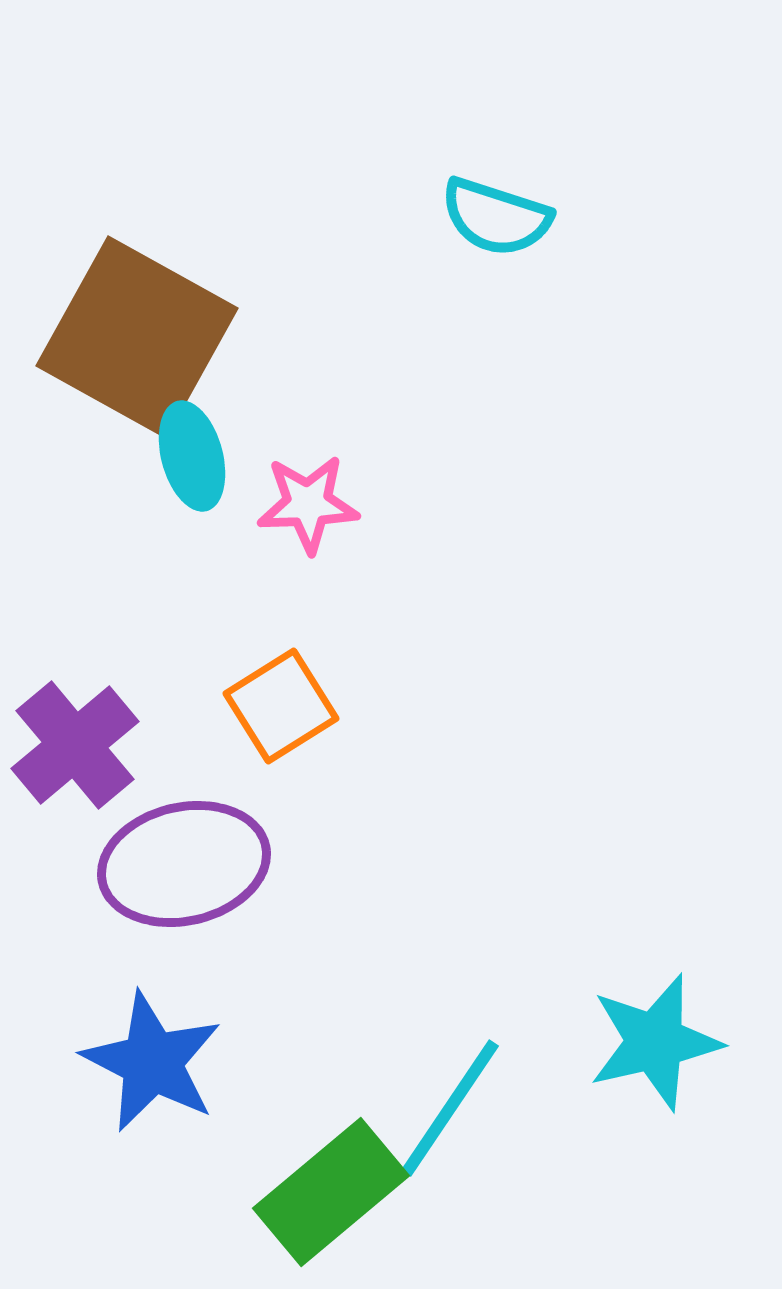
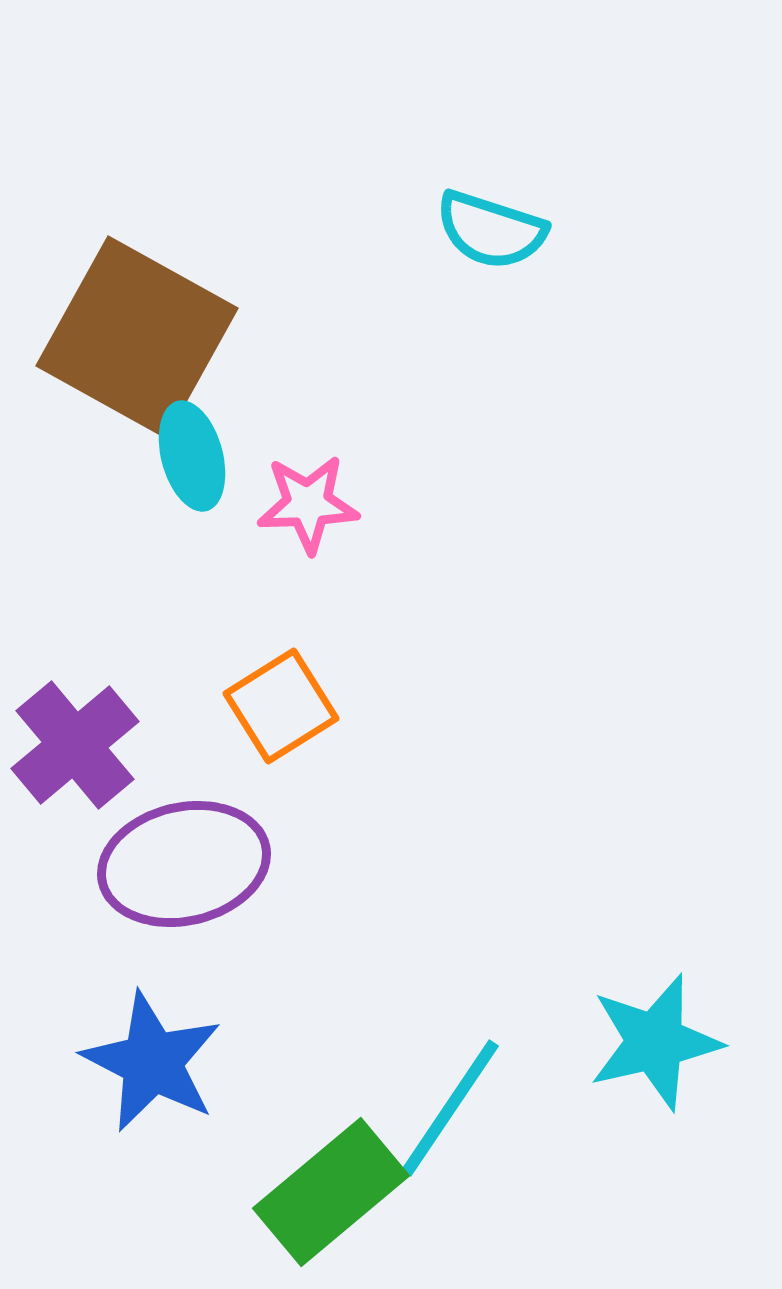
cyan semicircle: moved 5 px left, 13 px down
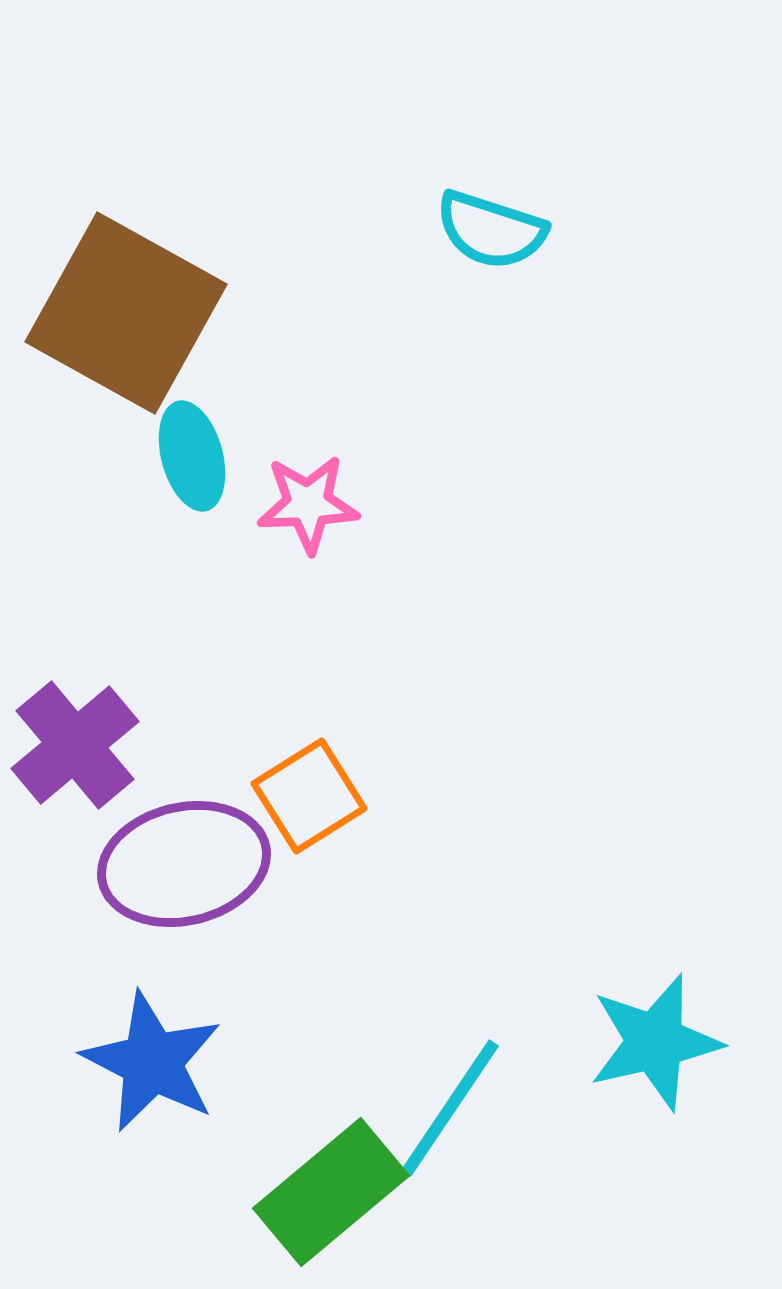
brown square: moved 11 px left, 24 px up
orange square: moved 28 px right, 90 px down
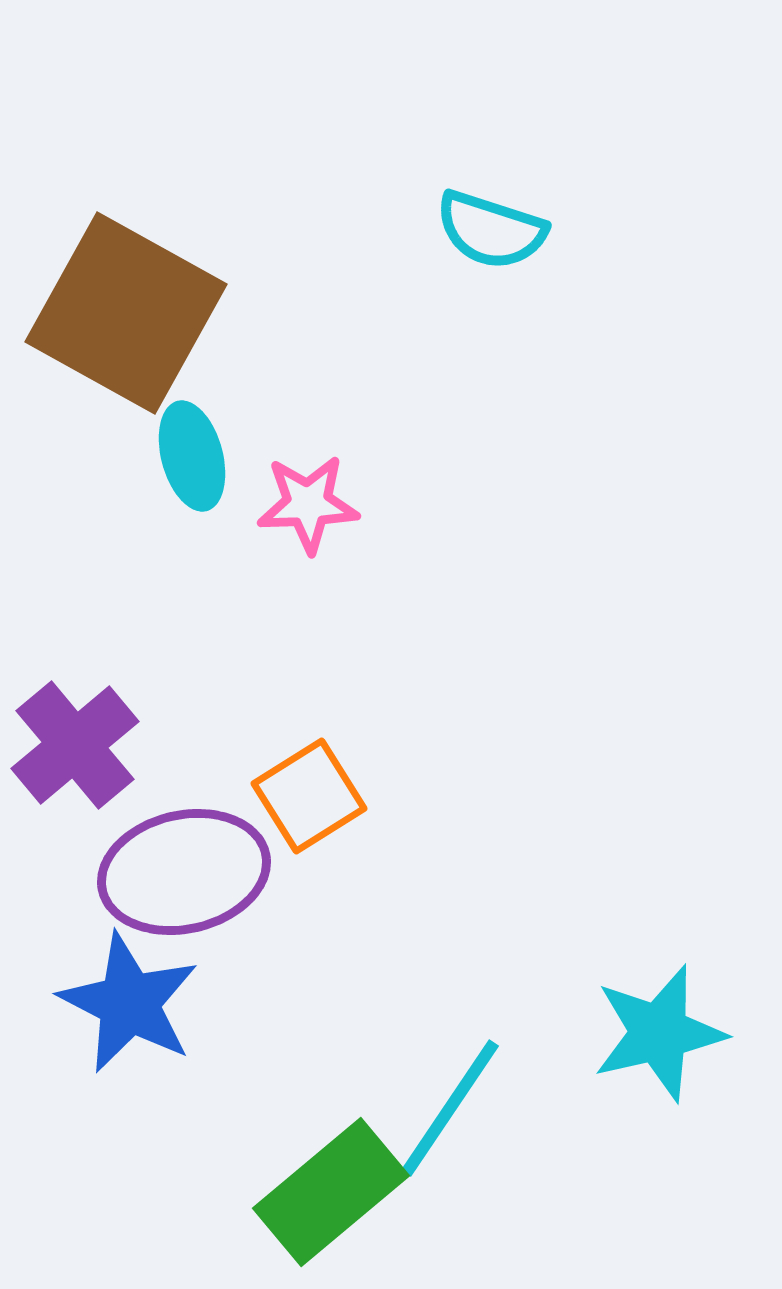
purple ellipse: moved 8 px down
cyan star: moved 4 px right, 9 px up
blue star: moved 23 px left, 59 px up
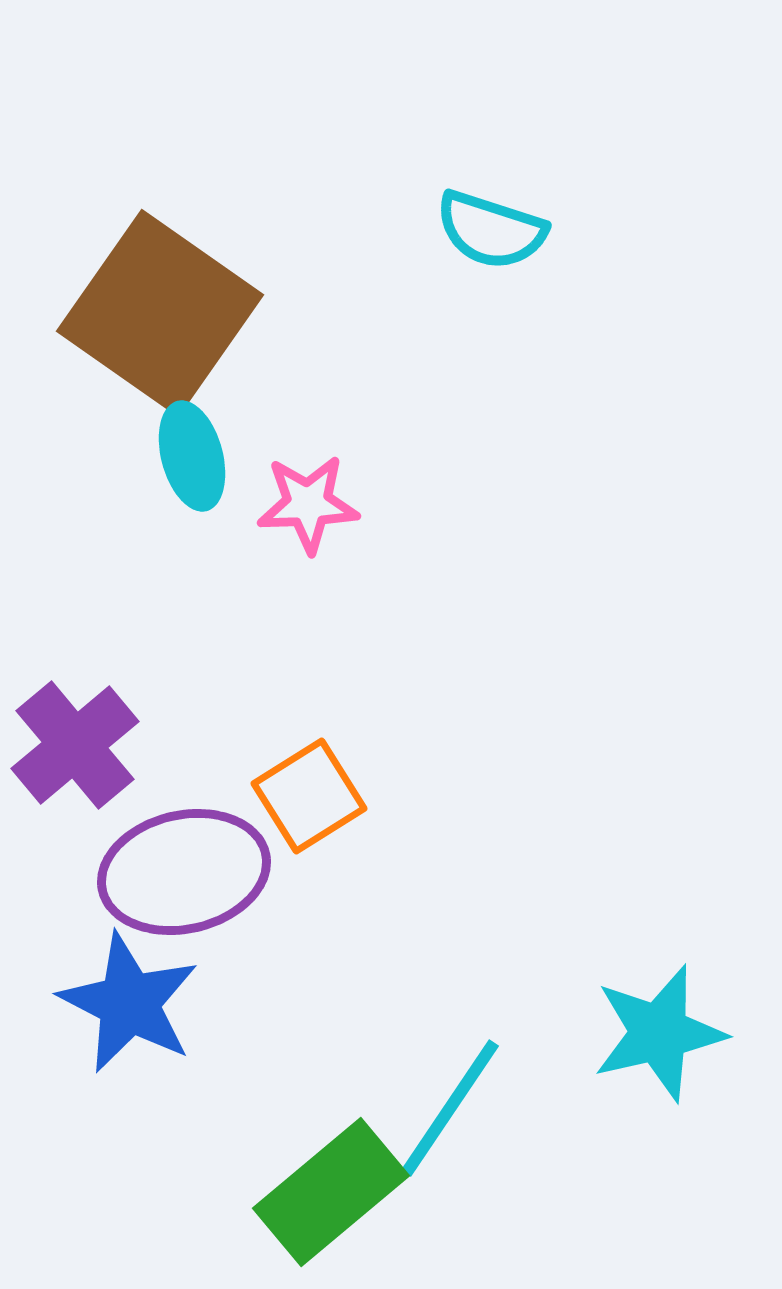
brown square: moved 34 px right; rotated 6 degrees clockwise
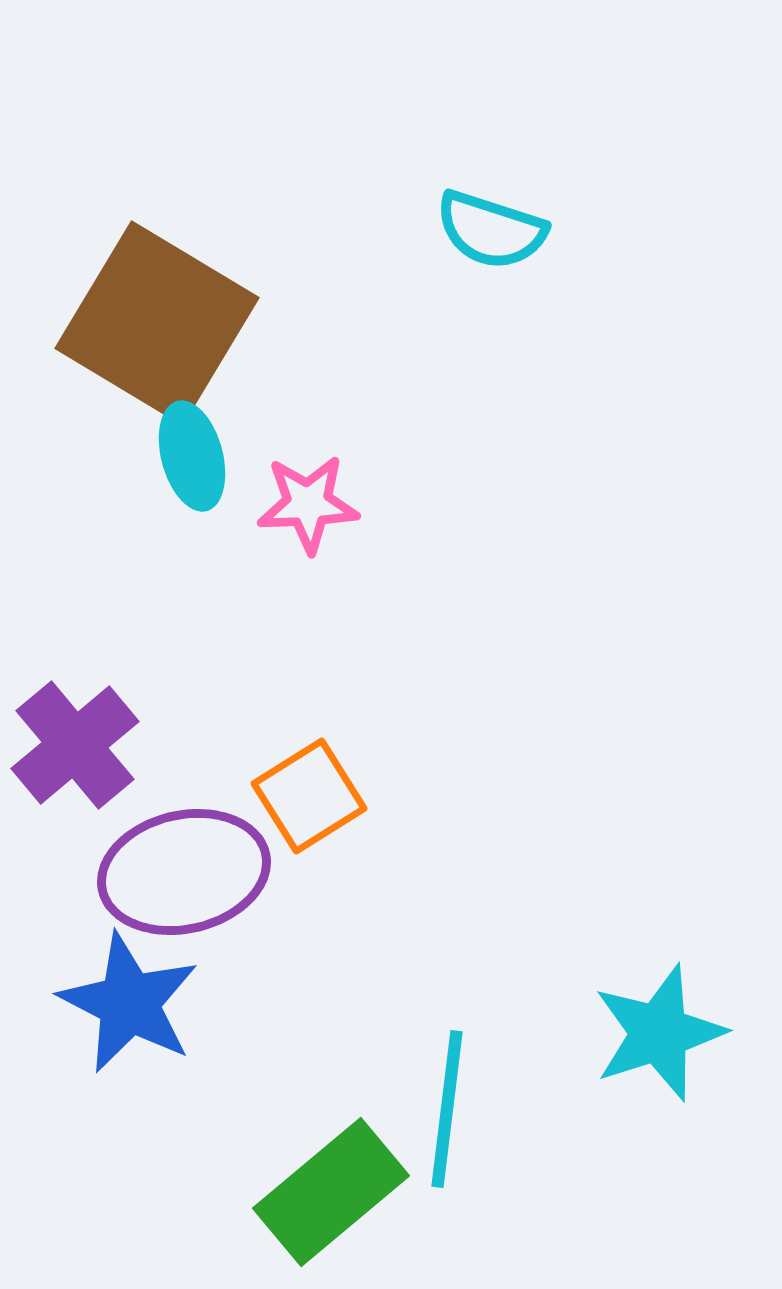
brown square: moved 3 px left, 10 px down; rotated 4 degrees counterclockwise
cyan star: rotated 5 degrees counterclockwise
cyan line: moved 3 px left, 1 px down; rotated 27 degrees counterclockwise
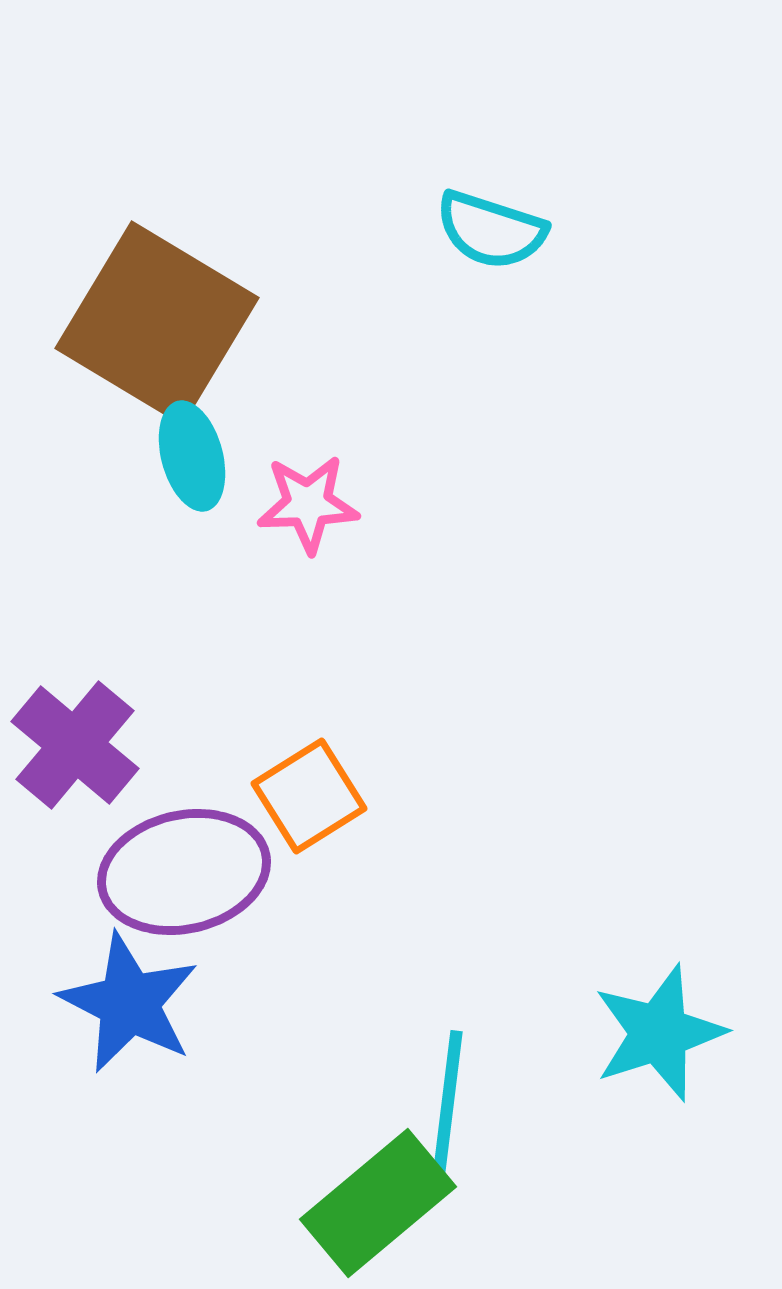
purple cross: rotated 10 degrees counterclockwise
green rectangle: moved 47 px right, 11 px down
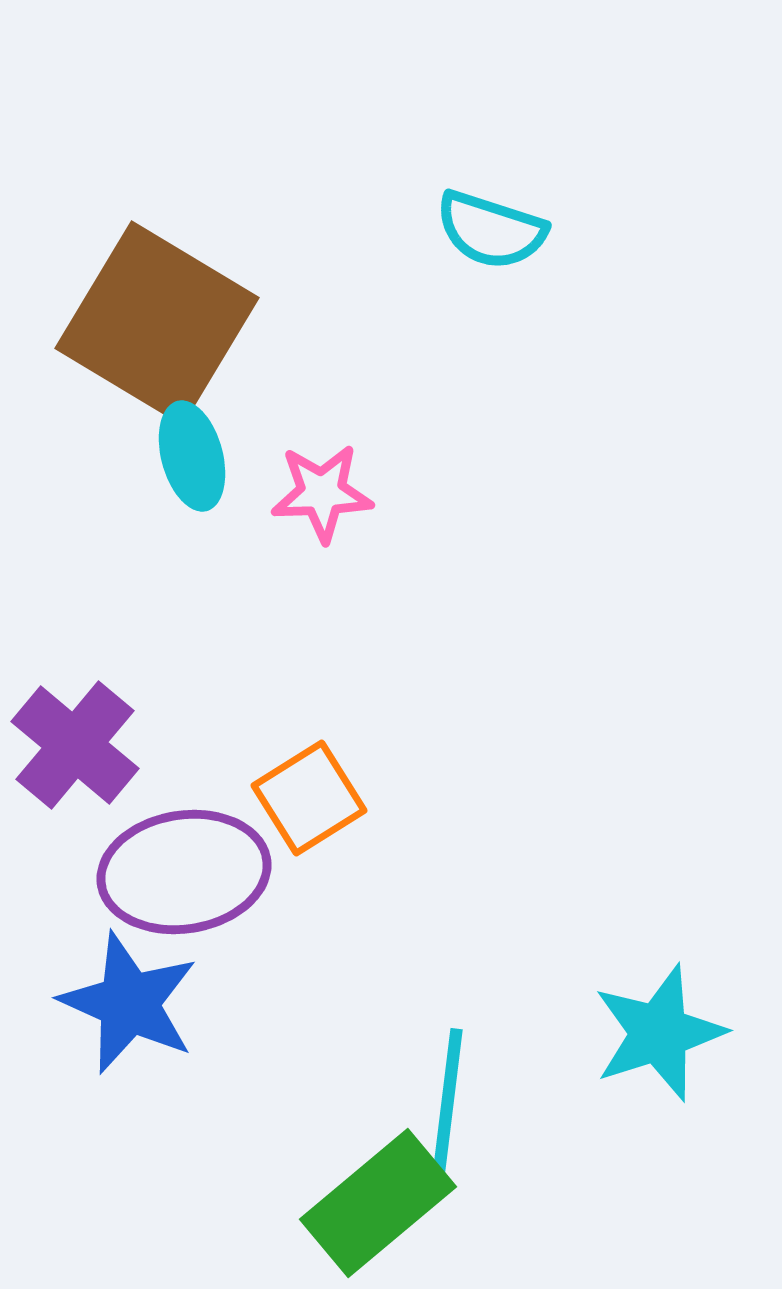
pink star: moved 14 px right, 11 px up
orange square: moved 2 px down
purple ellipse: rotated 4 degrees clockwise
blue star: rotated 3 degrees counterclockwise
cyan line: moved 2 px up
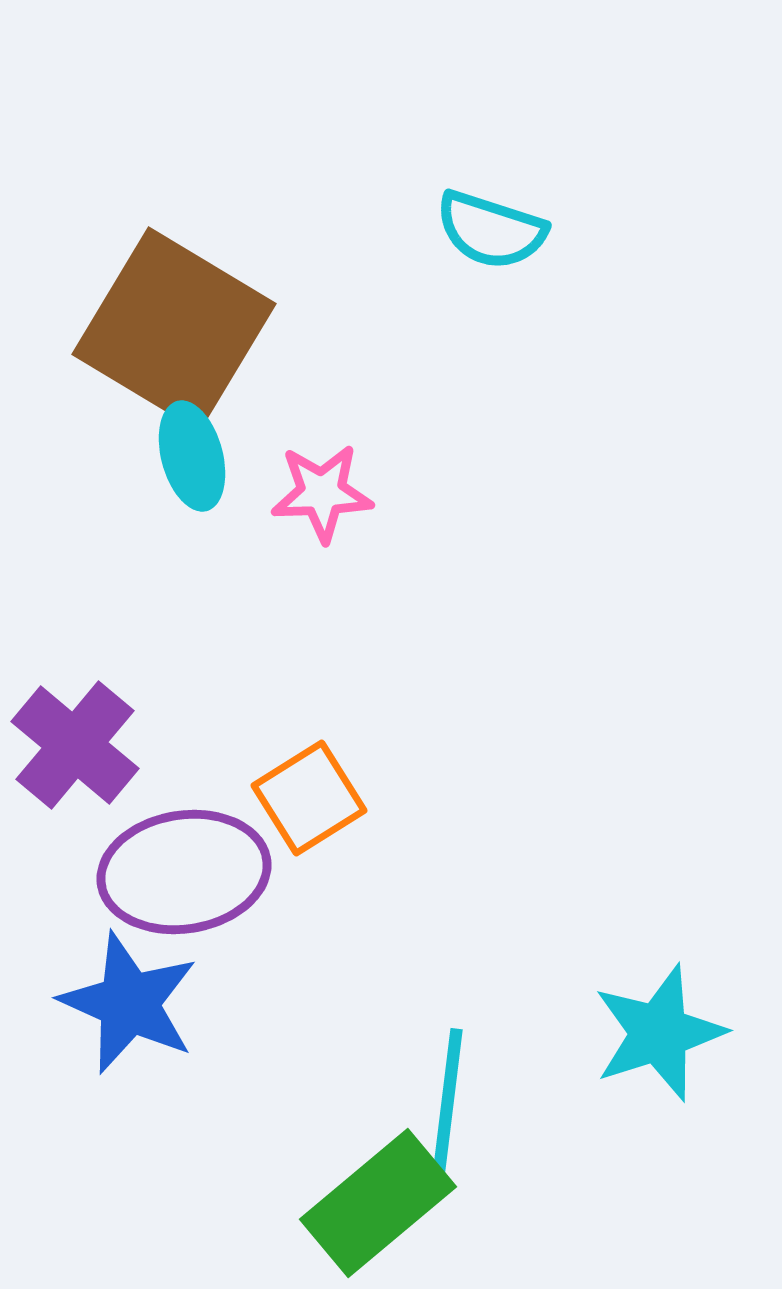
brown square: moved 17 px right, 6 px down
